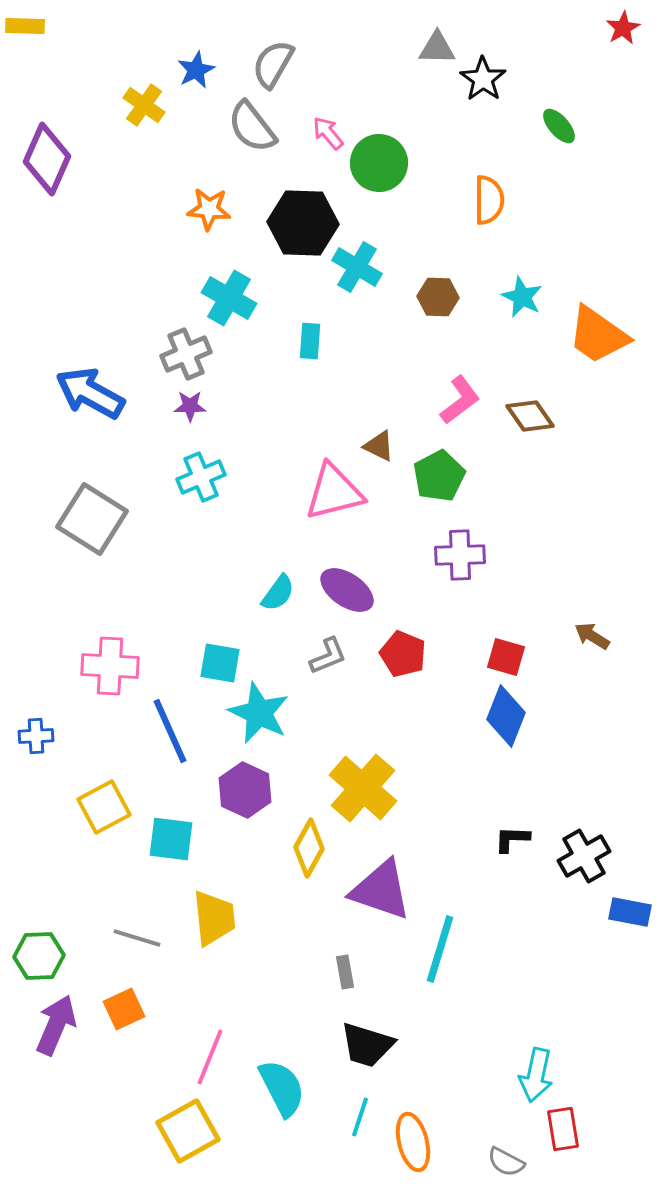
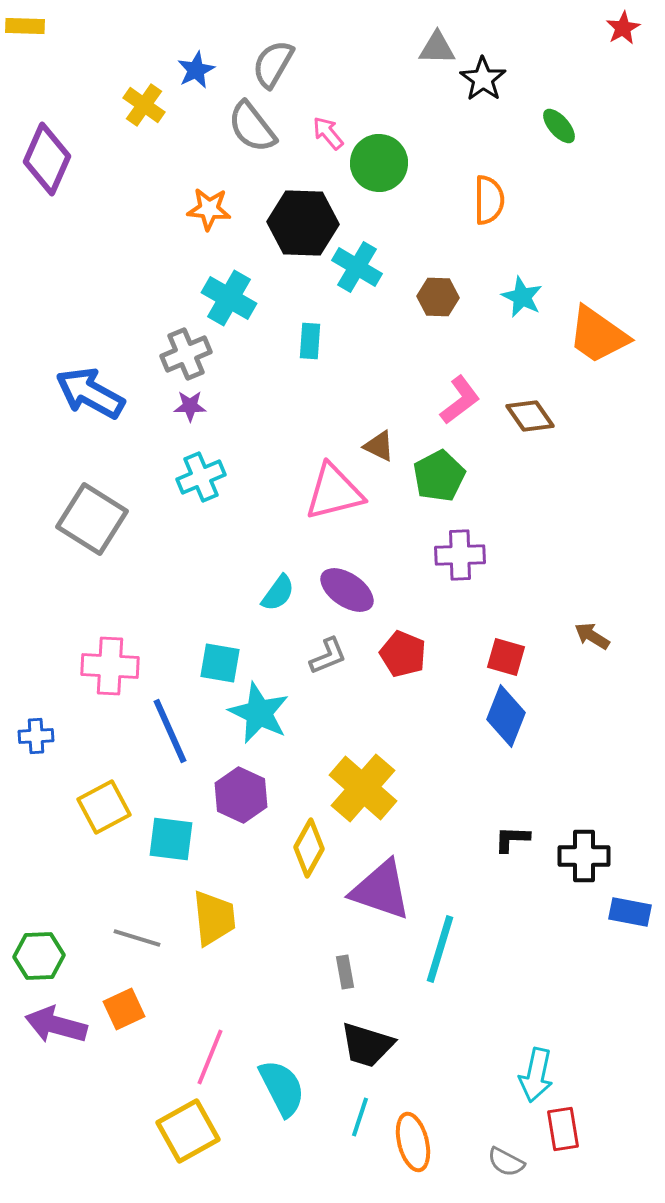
purple hexagon at (245, 790): moved 4 px left, 5 px down
black cross at (584, 856): rotated 30 degrees clockwise
purple arrow at (56, 1025): rotated 98 degrees counterclockwise
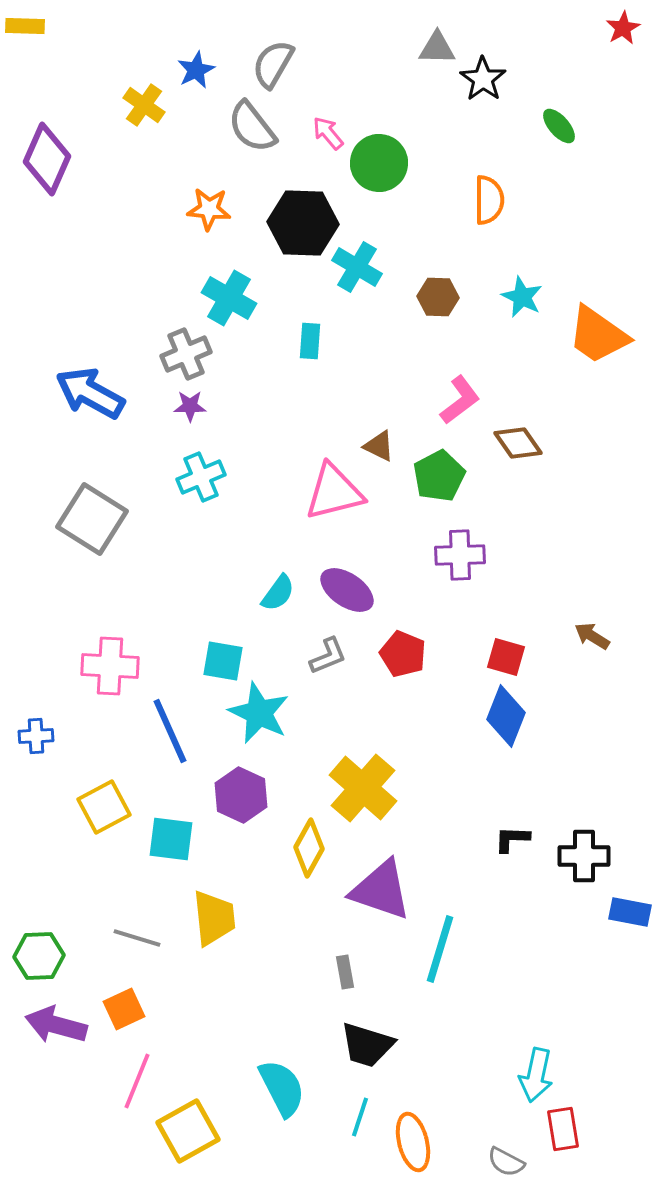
brown diamond at (530, 416): moved 12 px left, 27 px down
cyan square at (220, 663): moved 3 px right, 2 px up
pink line at (210, 1057): moved 73 px left, 24 px down
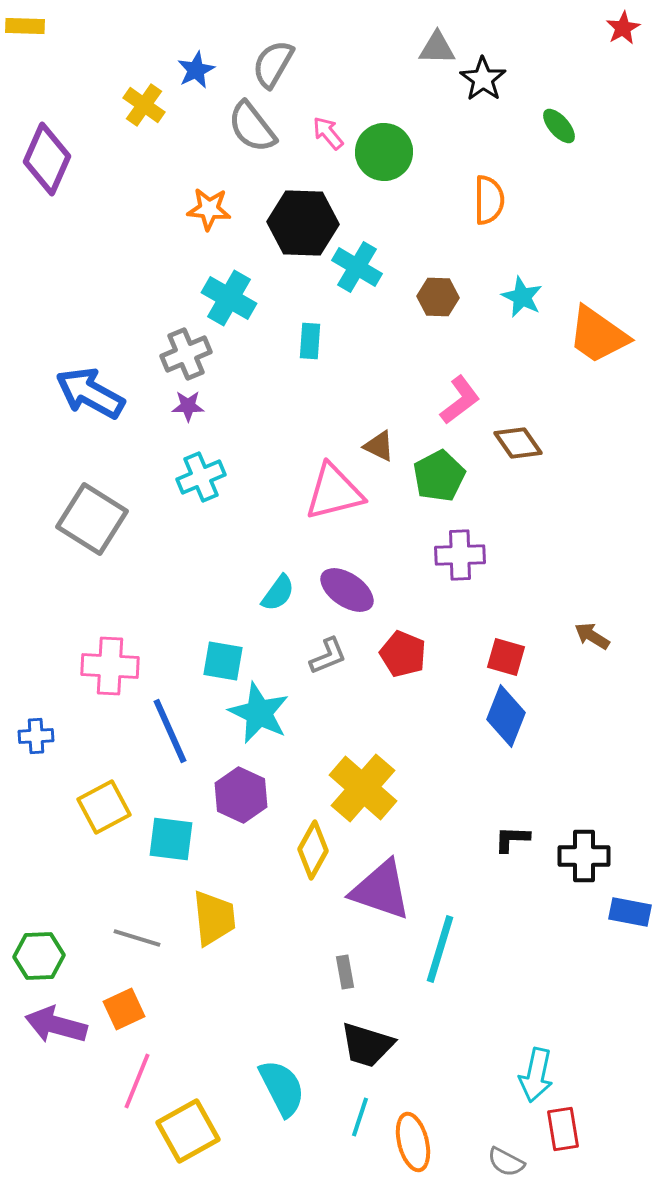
green circle at (379, 163): moved 5 px right, 11 px up
purple star at (190, 406): moved 2 px left
yellow diamond at (309, 848): moved 4 px right, 2 px down
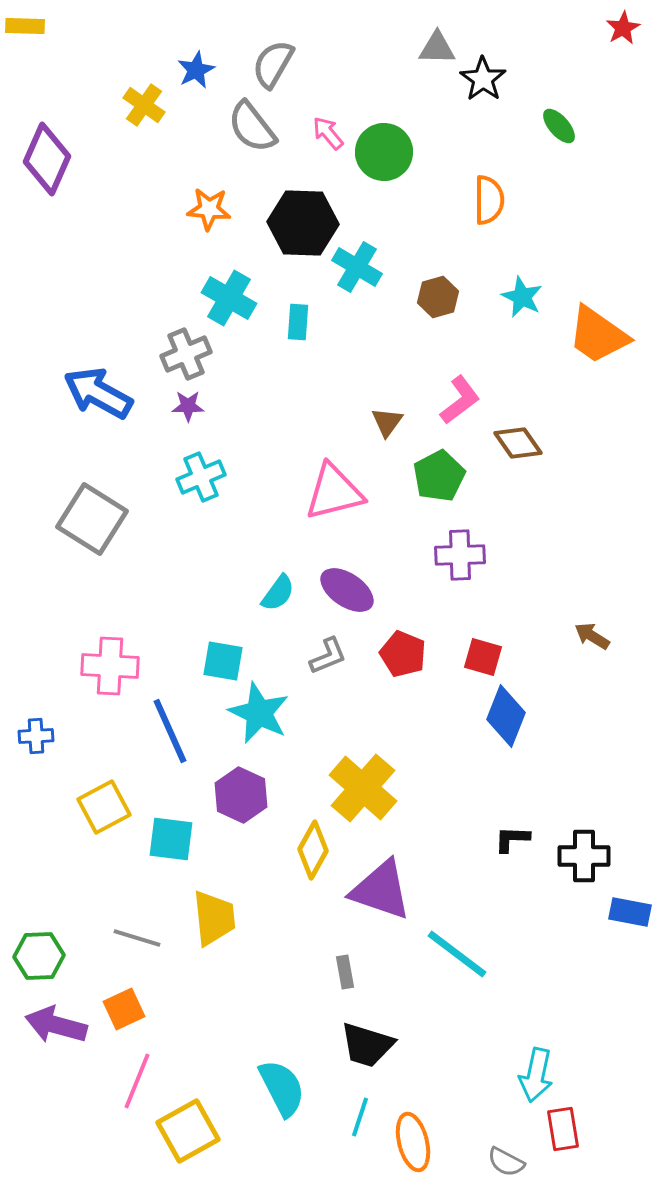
brown hexagon at (438, 297): rotated 18 degrees counterclockwise
cyan rectangle at (310, 341): moved 12 px left, 19 px up
blue arrow at (90, 393): moved 8 px right
brown triangle at (379, 446): moved 8 px right, 24 px up; rotated 40 degrees clockwise
red square at (506, 657): moved 23 px left
cyan line at (440, 949): moved 17 px right, 5 px down; rotated 70 degrees counterclockwise
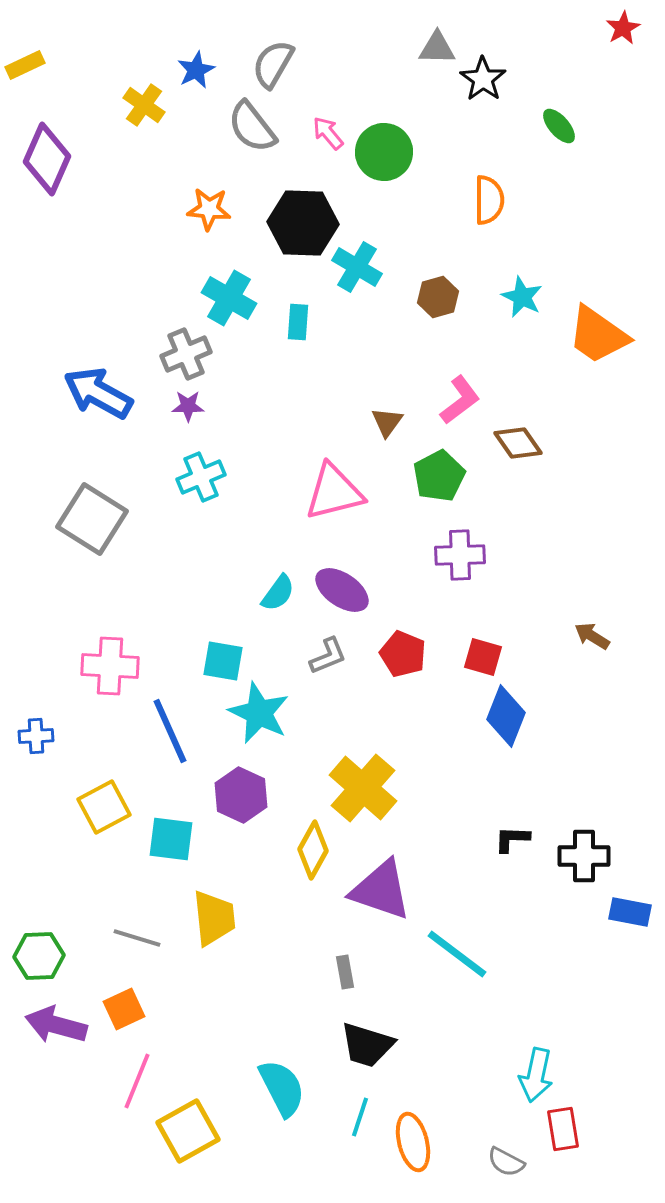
yellow rectangle at (25, 26): moved 39 px down; rotated 27 degrees counterclockwise
purple ellipse at (347, 590): moved 5 px left
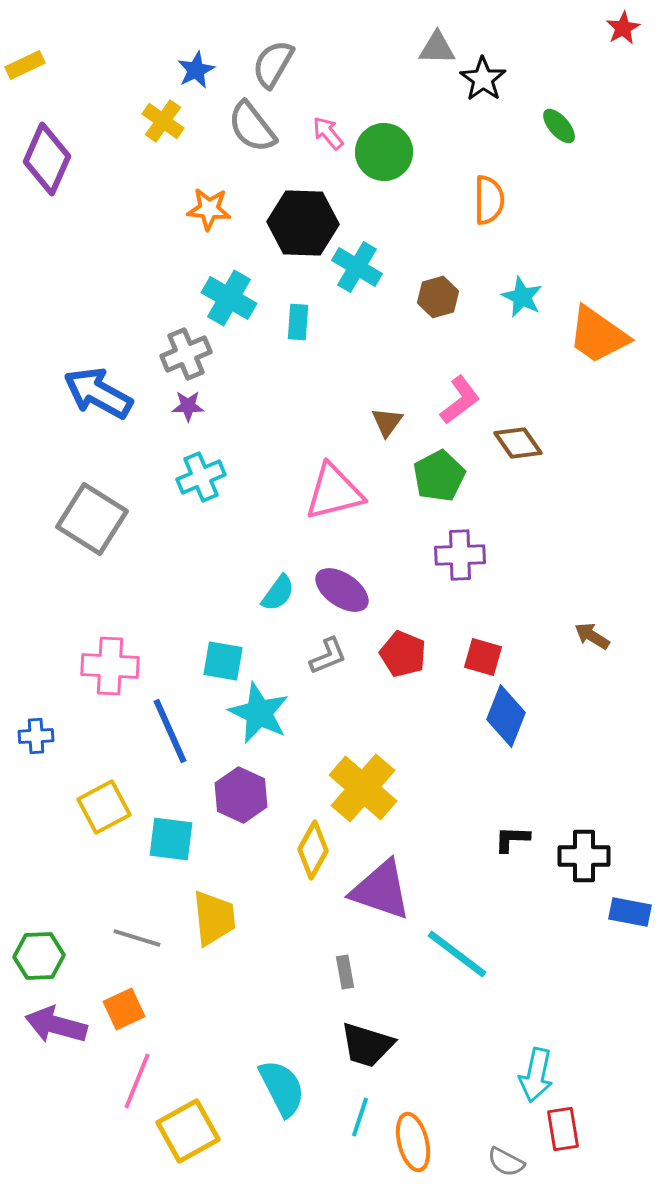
yellow cross at (144, 105): moved 19 px right, 16 px down
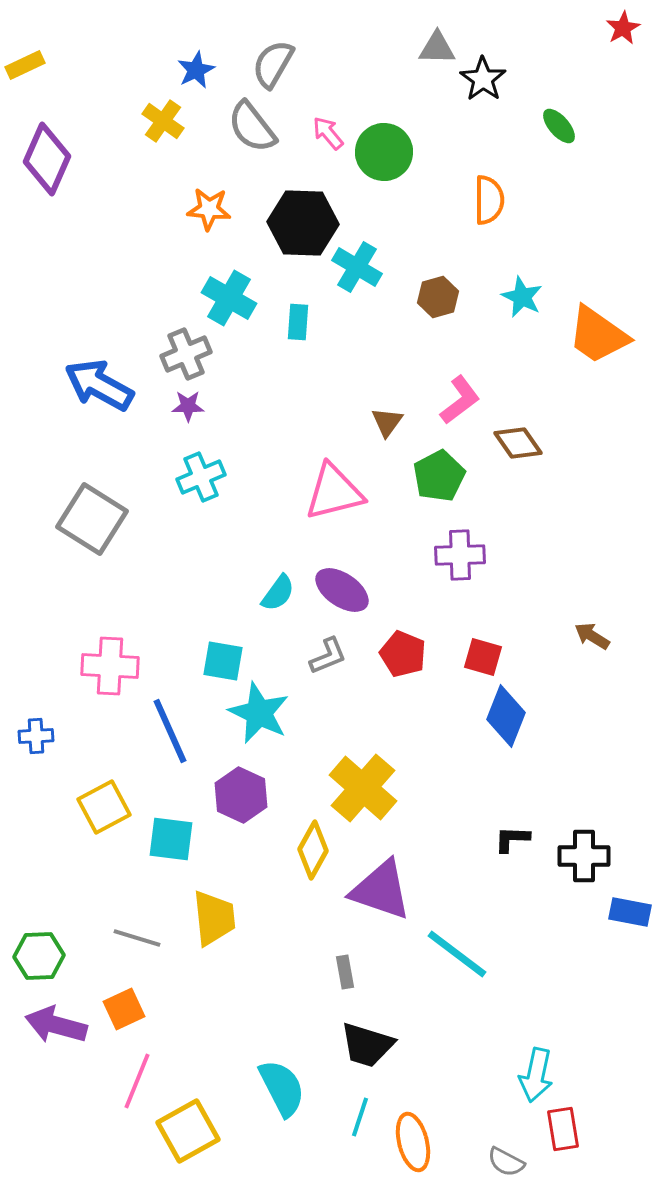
blue arrow at (98, 393): moved 1 px right, 8 px up
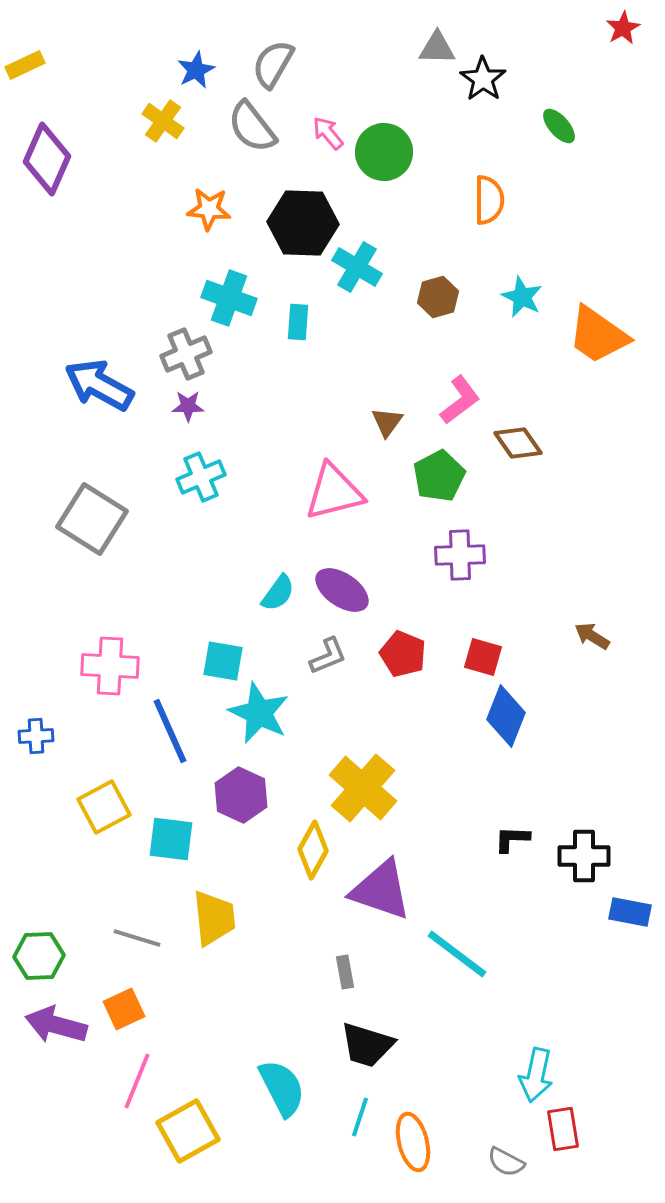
cyan cross at (229, 298): rotated 10 degrees counterclockwise
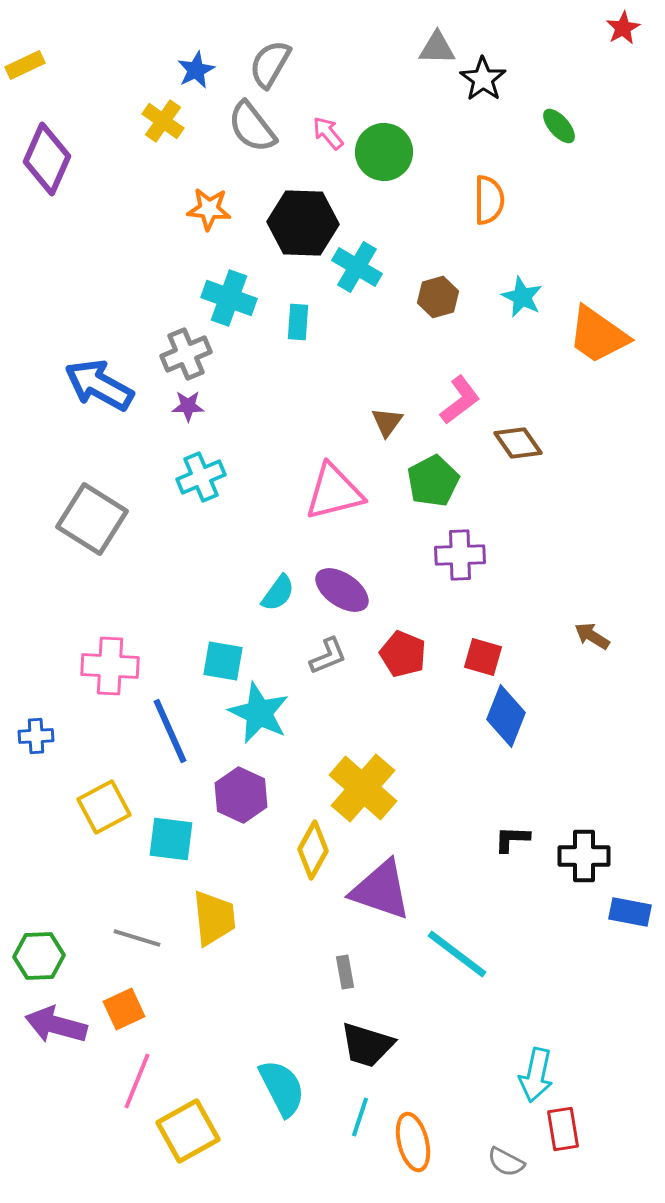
gray semicircle at (273, 64): moved 3 px left
green pentagon at (439, 476): moved 6 px left, 5 px down
